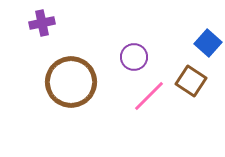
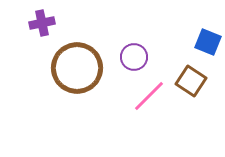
blue square: moved 1 px up; rotated 20 degrees counterclockwise
brown circle: moved 6 px right, 14 px up
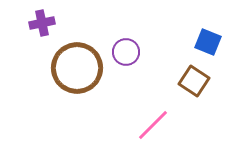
purple circle: moved 8 px left, 5 px up
brown square: moved 3 px right
pink line: moved 4 px right, 29 px down
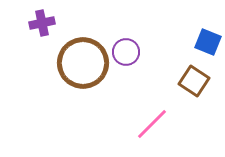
brown circle: moved 6 px right, 5 px up
pink line: moved 1 px left, 1 px up
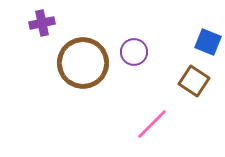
purple circle: moved 8 px right
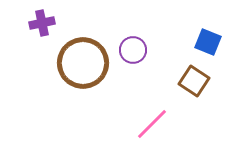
purple circle: moved 1 px left, 2 px up
